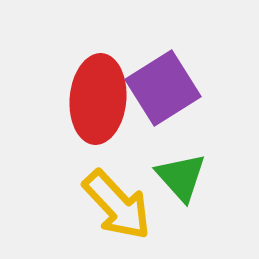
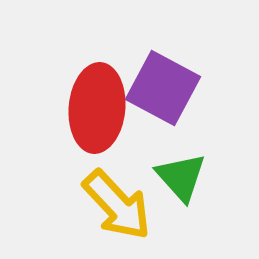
purple square: rotated 30 degrees counterclockwise
red ellipse: moved 1 px left, 9 px down
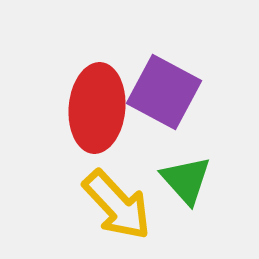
purple square: moved 1 px right, 4 px down
green triangle: moved 5 px right, 3 px down
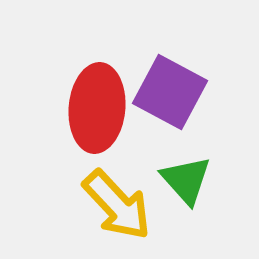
purple square: moved 6 px right
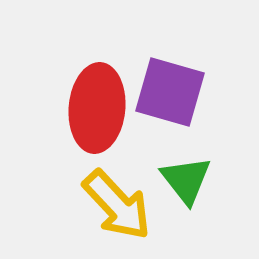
purple square: rotated 12 degrees counterclockwise
green triangle: rotated 4 degrees clockwise
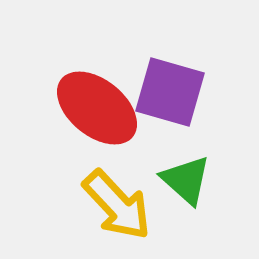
red ellipse: rotated 56 degrees counterclockwise
green triangle: rotated 10 degrees counterclockwise
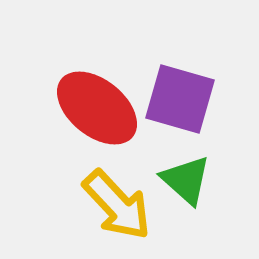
purple square: moved 10 px right, 7 px down
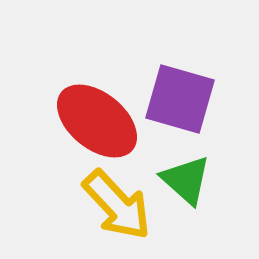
red ellipse: moved 13 px down
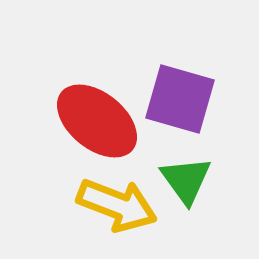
green triangle: rotated 12 degrees clockwise
yellow arrow: rotated 26 degrees counterclockwise
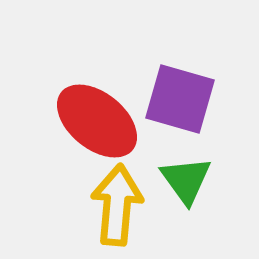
yellow arrow: rotated 106 degrees counterclockwise
